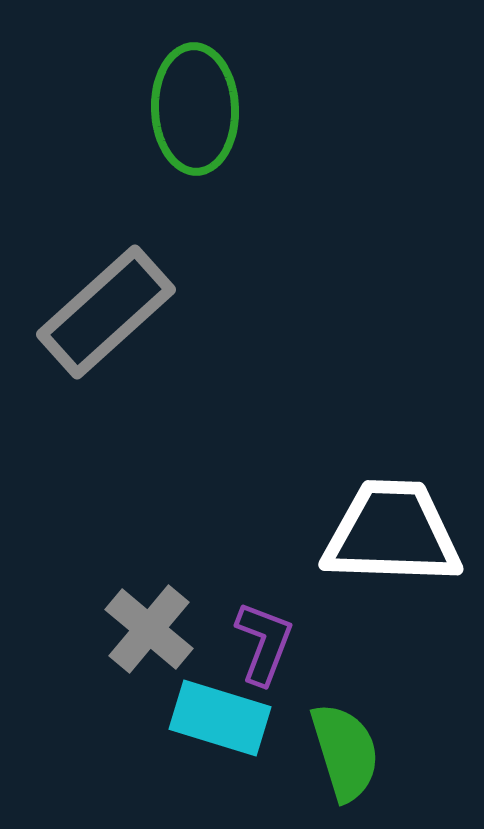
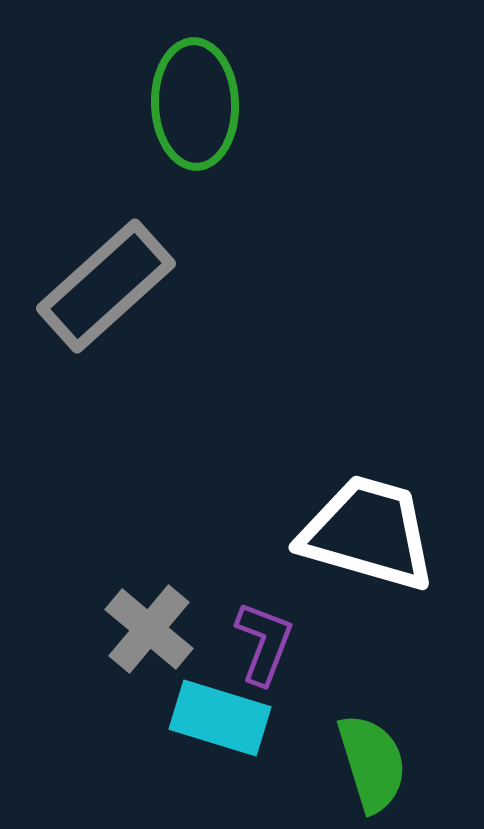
green ellipse: moved 5 px up
gray rectangle: moved 26 px up
white trapezoid: moved 24 px left; rotated 14 degrees clockwise
green semicircle: moved 27 px right, 11 px down
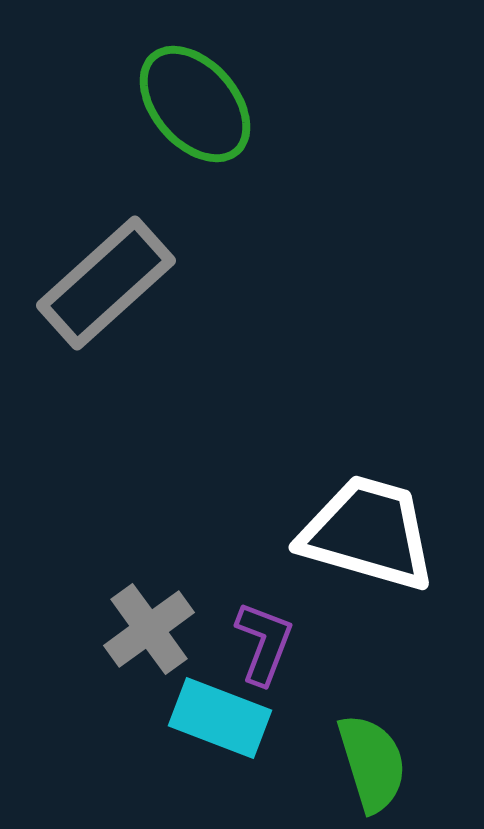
green ellipse: rotated 39 degrees counterclockwise
gray rectangle: moved 3 px up
gray cross: rotated 14 degrees clockwise
cyan rectangle: rotated 4 degrees clockwise
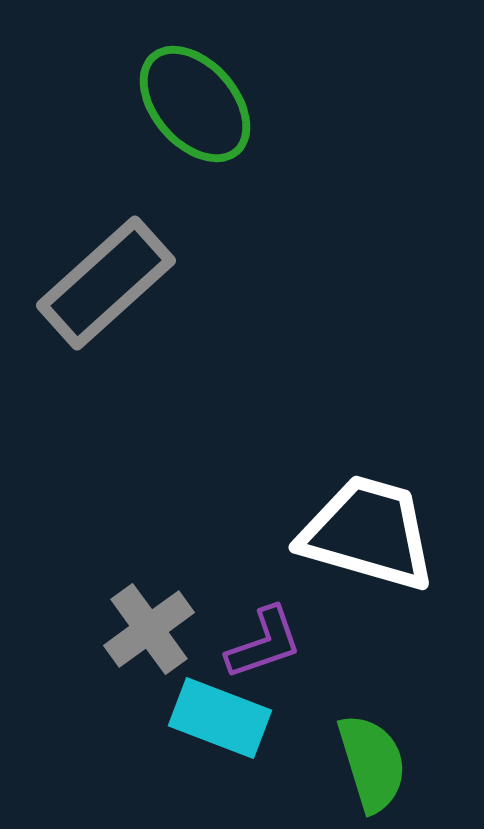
purple L-shape: rotated 50 degrees clockwise
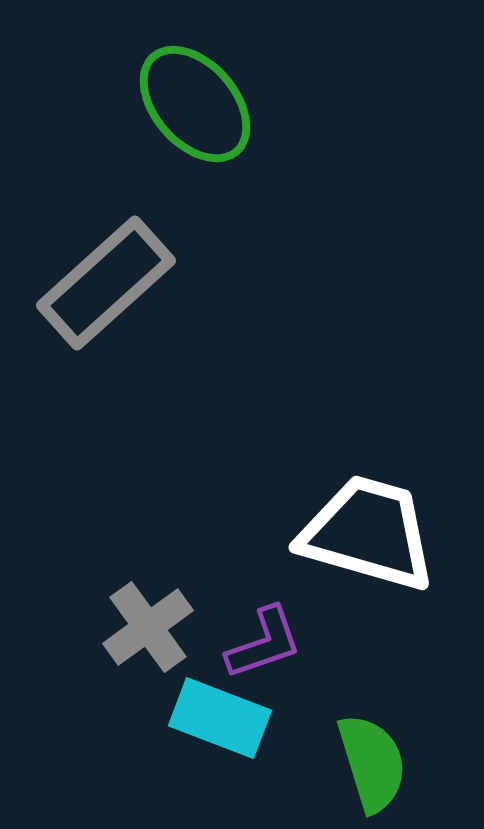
gray cross: moved 1 px left, 2 px up
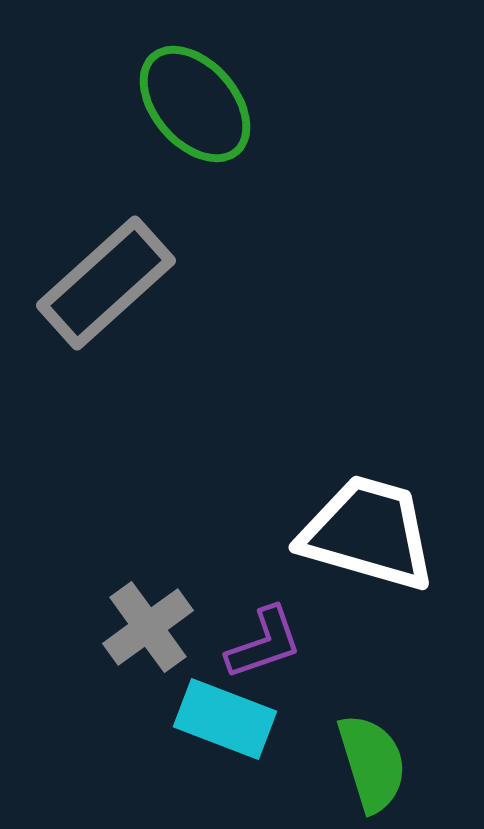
cyan rectangle: moved 5 px right, 1 px down
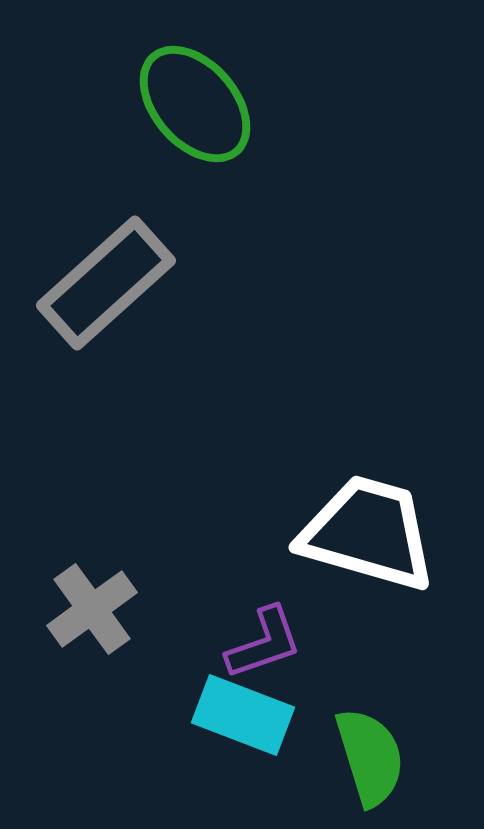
gray cross: moved 56 px left, 18 px up
cyan rectangle: moved 18 px right, 4 px up
green semicircle: moved 2 px left, 6 px up
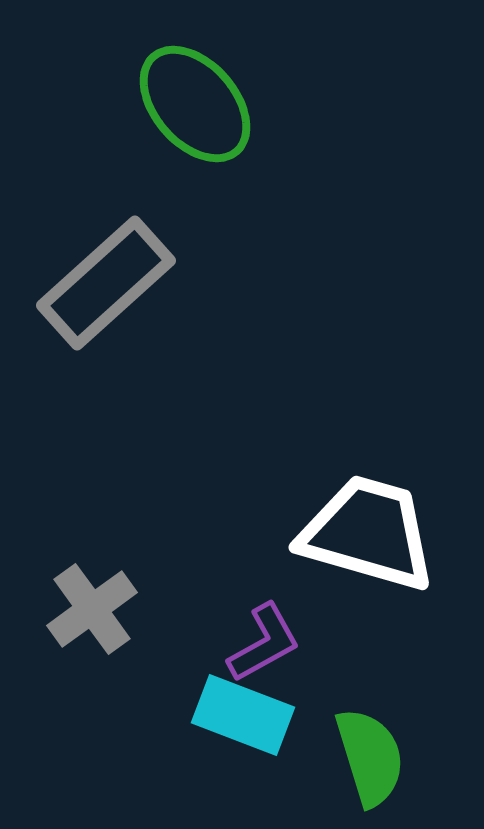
purple L-shape: rotated 10 degrees counterclockwise
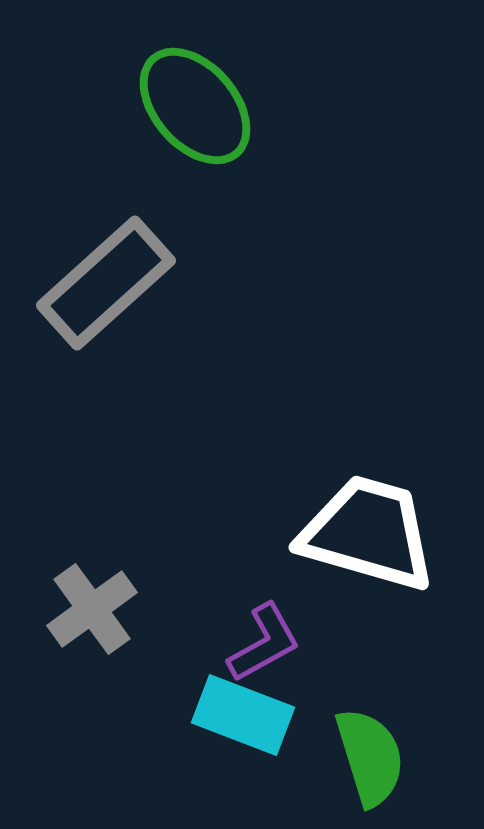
green ellipse: moved 2 px down
